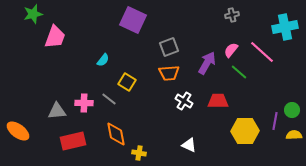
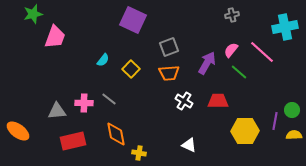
yellow square: moved 4 px right, 13 px up; rotated 12 degrees clockwise
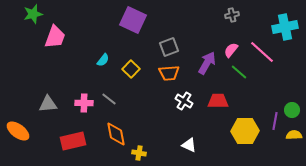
gray triangle: moved 9 px left, 7 px up
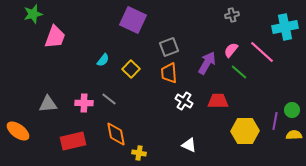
orange trapezoid: rotated 90 degrees clockwise
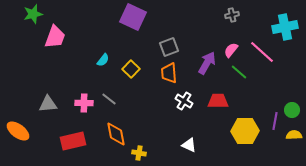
purple square: moved 3 px up
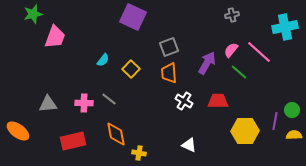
pink line: moved 3 px left
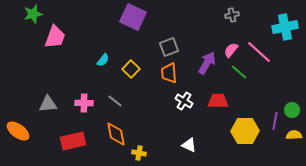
gray line: moved 6 px right, 2 px down
